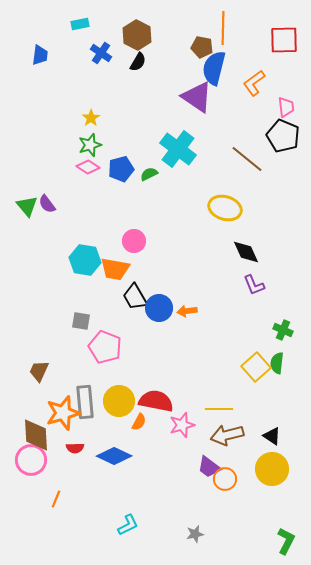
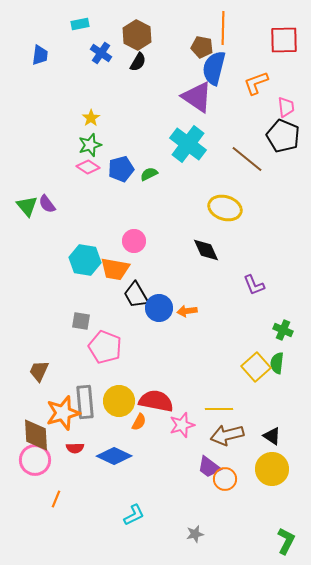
orange L-shape at (254, 83): moved 2 px right; rotated 16 degrees clockwise
cyan cross at (178, 149): moved 10 px right, 5 px up
black diamond at (246, 252): moved 40 px left, 2 px up
black trapezoid at (135, 297): moved 1 px right, 2 px up
pink circle at (31, 460): moved 4 px right
cyan L-shape at (128, 525): moved 6 px right, 10 px up
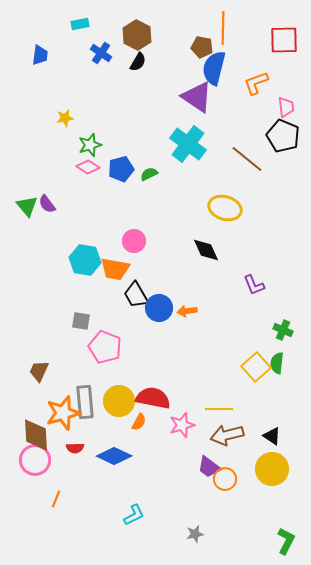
yellow star at (91, 118): moved 26 px left; rotated 24 degrees clockwise
red semicircle at (156, 401): moved 3 px left, 3 px up
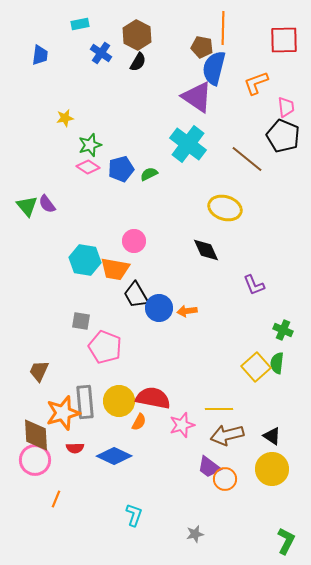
cyan L-shape at (134, 515): rotated 45 degrees counterclockwise
